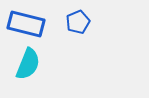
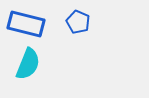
blue pentagon: rotated 25 degrees counterclockwise
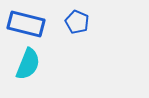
blue pentagon: moved 1 px left
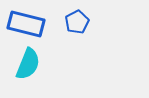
blue pentagon: rotated 20 degrees clockwise
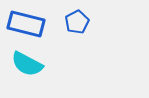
cyan semicircle: moved 1 px left; rotated 96 degrees clockwise
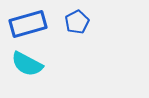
blue rectangle: moved 2 px right; rotated 30 degrees counterclockwise
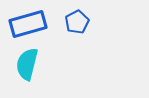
cyan semicircle: rotated 76 degrees clockwise
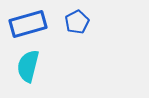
cyan semicircle: moved 1 px right, 2 px down
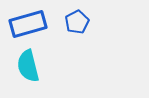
cyan semicircle: rotated 28 degrees counterclockwise
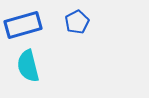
blue rectangle: moved 5 px left, 1 px down
